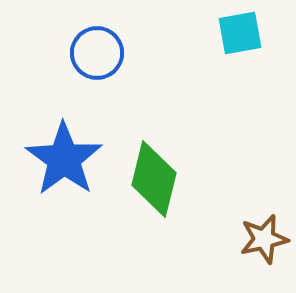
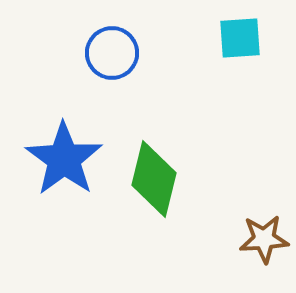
cyan square: moved 5 px down; rotated 6 degrees clockwise
blue circle: moved 15 px right
brown star: rotated 9 degrees clockwise
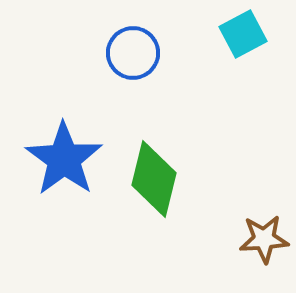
cyan square: moved 3 px right, 4 px up; rotated 24 degrees counterclockwise
blue circle: moved 21 px right
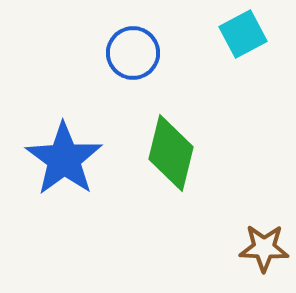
green diamond: moved 17 px right, 26 px up
brown star: moved 9 px down; rotated 6 degrees clockwise
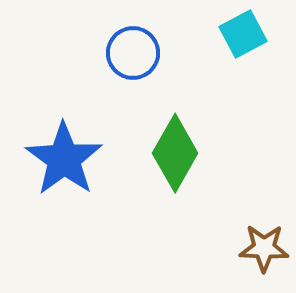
green diamond: moved 4 px right; rotated 16 degrees clockwise
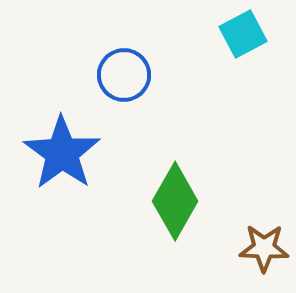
blue circle: moved 9 px left, 22 px down
green diamond: moved 48 px down
blue star: moved 2 px left, 6 px up
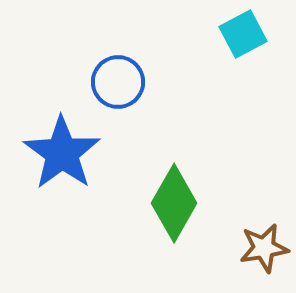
blue circle: moved 6 px left, 7 px down
green diamond: moved 1 px left, 2 px down
brown star: rotated 12 degrees counterclockwise
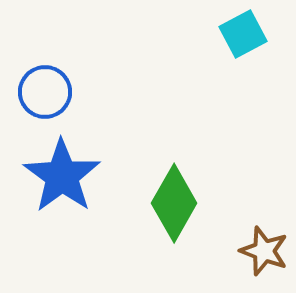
blue circle: moved 73 px left, 10 px down
blue star: moved 23 px down
brown star: moved 3 px down; rotated 30 degrees clockwise
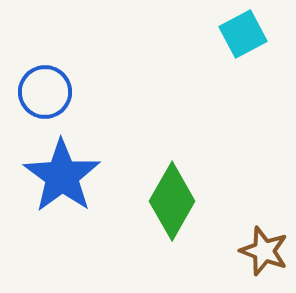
green diamond: moved 2 px left, 2 px up
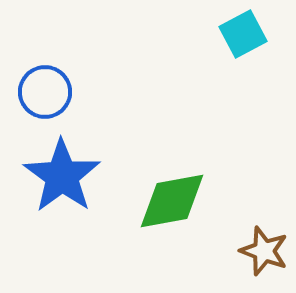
green diamond: rotated 50 degrees clockwise
